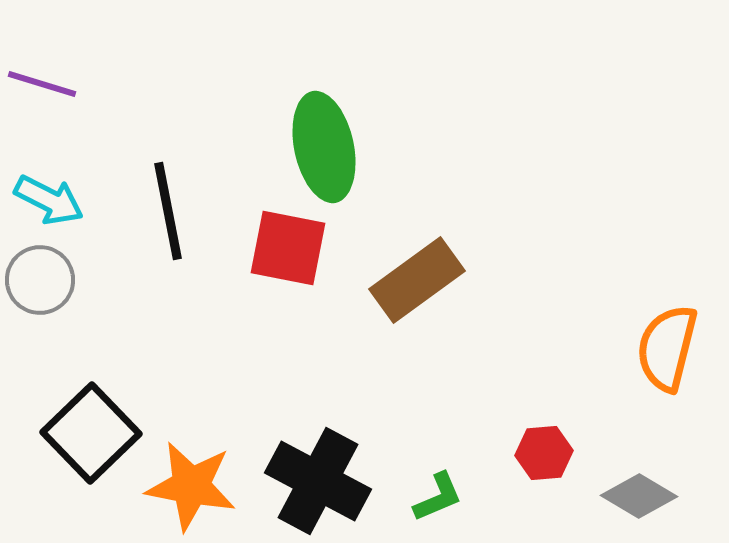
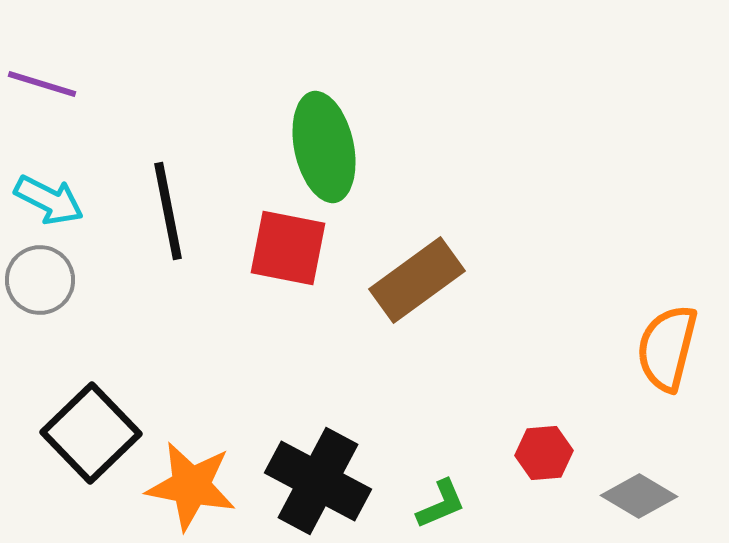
green L-shape: moved 3 px right, 7 px down
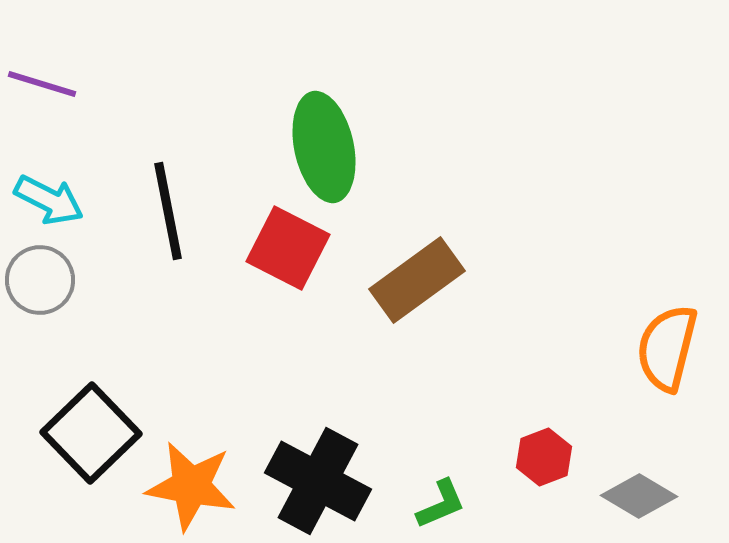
red square: rotated 16 degrees clockwise
red hexagon: moved 4 px down; rotated 16 degrees counterclockwise
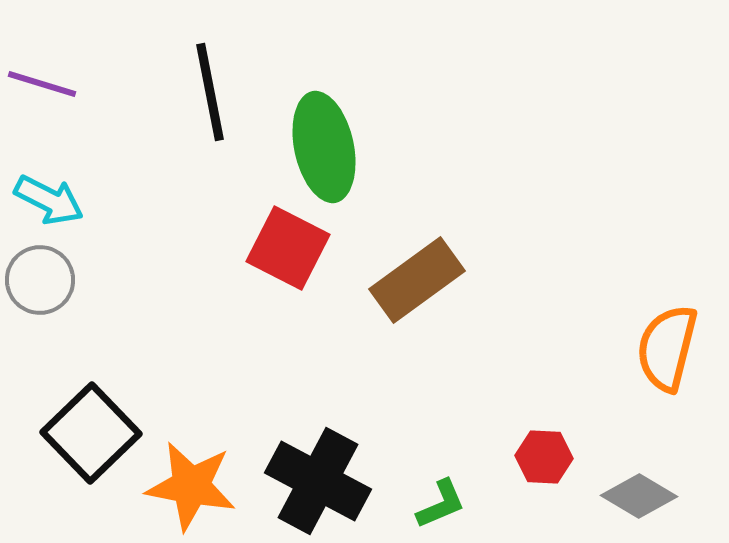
black line: moved 42 px right, 119 px up
red hexagon: rotated 24 degrees clockwise
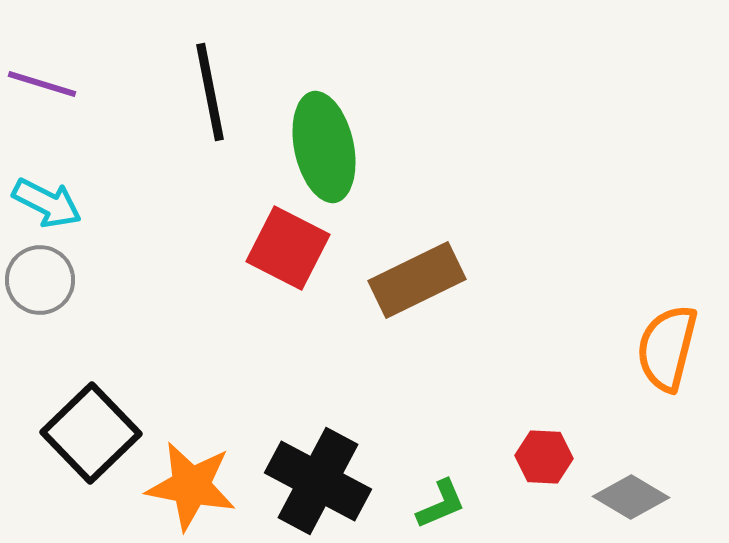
cyan arrow: moved 2 px left, 3 px down
brown rectangle: rotated 10 degrees clockwise
gray diamond: moved 8 px left, 1 px down
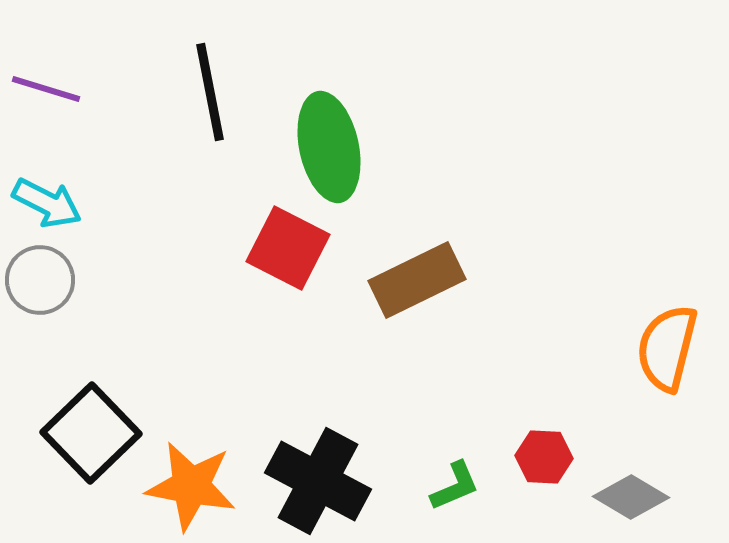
purple line: moved 4 px right, 5 px down
green ellipse: moved 5 px right
green L-shape: moved 14 px right, 18 px up
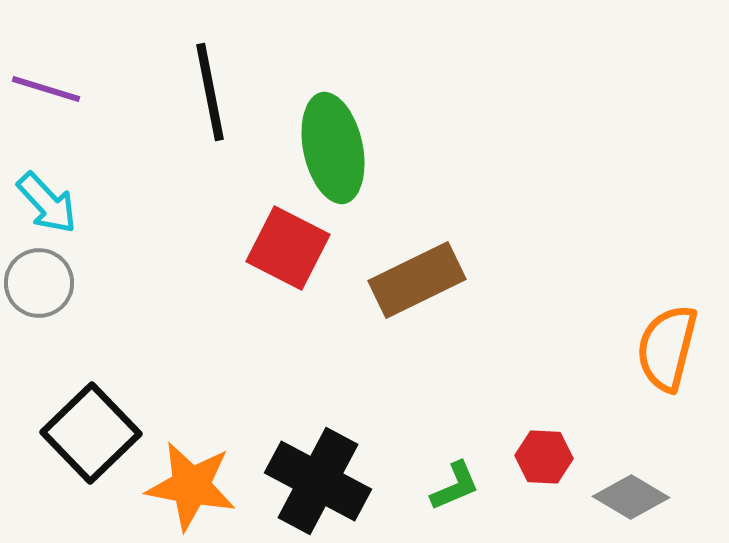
green ellipse: moved 4 px right, 1 px down
cyan arrow: rotated 20 degrees clockwise
gray circle: moved 1 px left, 3 px down
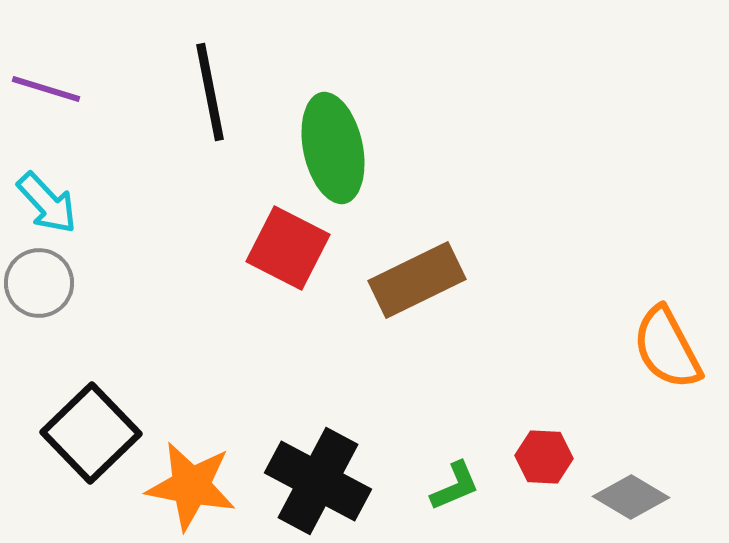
orange semicircle: rotated 42 degrees counterclockwise
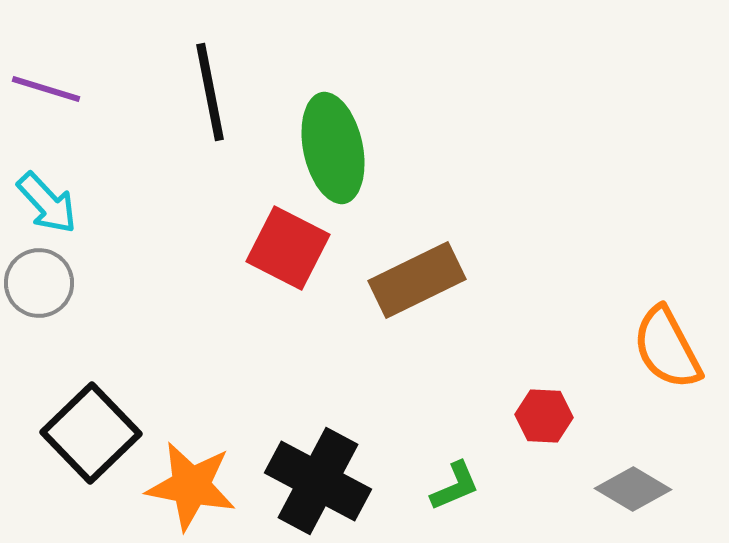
red hexagon: moved 41 px up
gray diamond: moved 2 px right, 8 px up
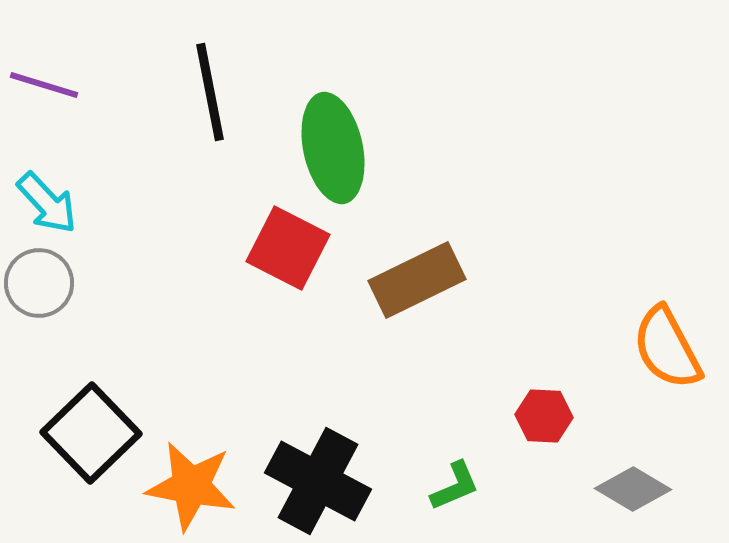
purple line: moved 2 px left, 4 px up
